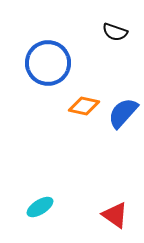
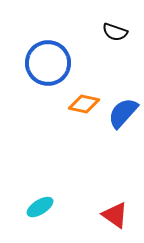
orange diamond: moved 2 px up
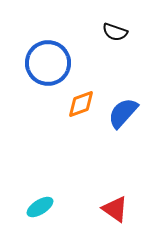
orange diamond: moved 3 px left; rotated 32 degrees counterclockwise
red triangle: moved 6 px up
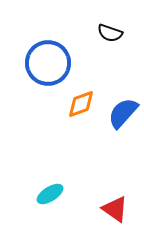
black semicircle: moved 5 px left, 1 px down
cyan ellipse: moved 10 px right, 13 px up
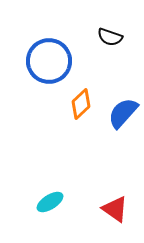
black semicircle: moved 4 px down
blue circle: moved 1 px right, 2 px up
orange diamond: rotated 24 degrees counterclockwise
cyan ellipse: moved 8 px down
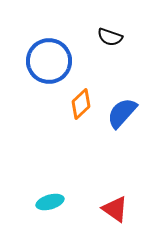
blue semicircle: moved 1 px left
cyan ellipse: rotated 16 degrees clockwise
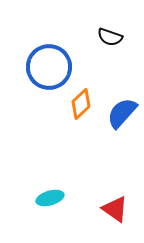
blue circle: moved 6 px down
cyan ellipse: moved 4 px up
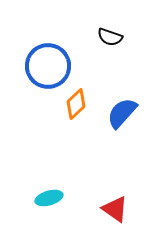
blue circle: moved 1 px left, 1 px up
orange diamond: moved 5 px left
cyan ellipse: moved 1 px left
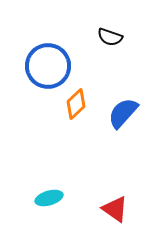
blue semicircle: moved 1 px right
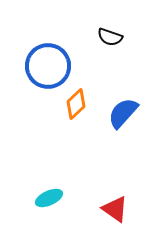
cyan ellipse: rotated 8 degrees counterclockwise
